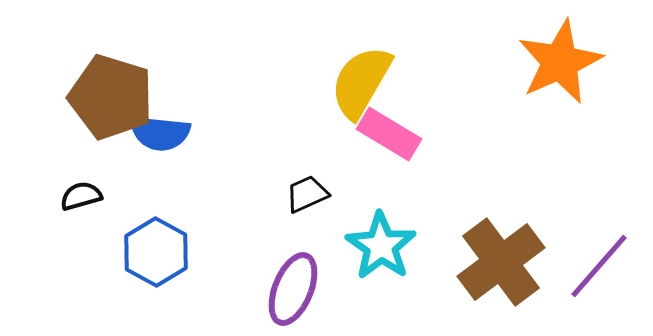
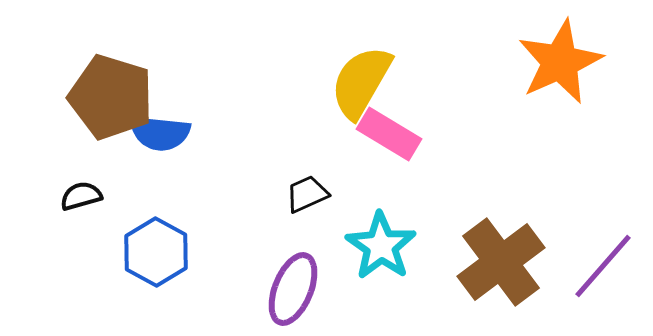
purple line: moved 4 px right
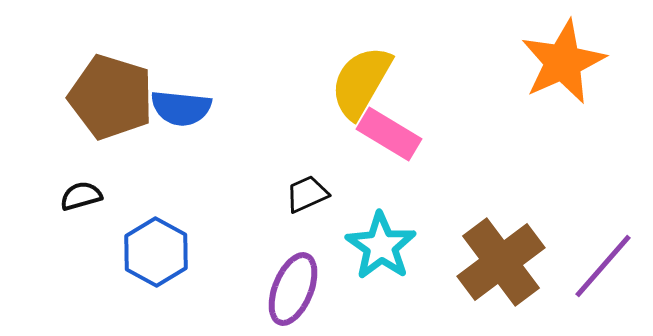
orange star: moved 3 px right
blue semicircle: moved 21 px right, 25 px up
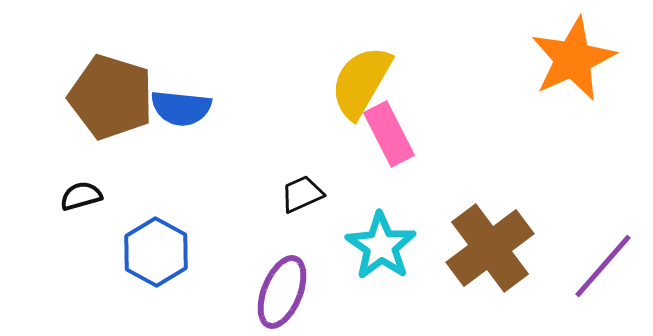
orange star: moved 10 px right, 3 px up
pink rectangle: rotated 32 degrees clockwise
black trapezoid: moved 5 px left
brown cross: moved 11 px left, 14 px up
purple ellipse: moved 11 px left, 3 px down
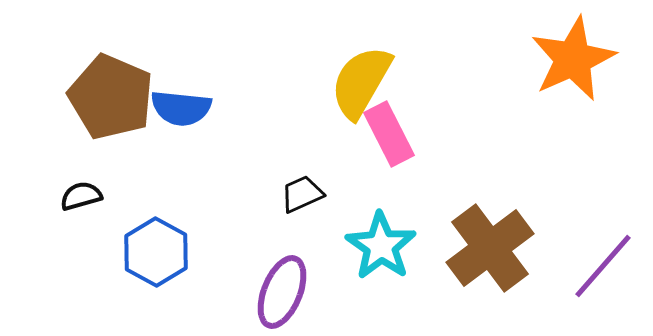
brown pentagon: rotated 6 degrees clockwise
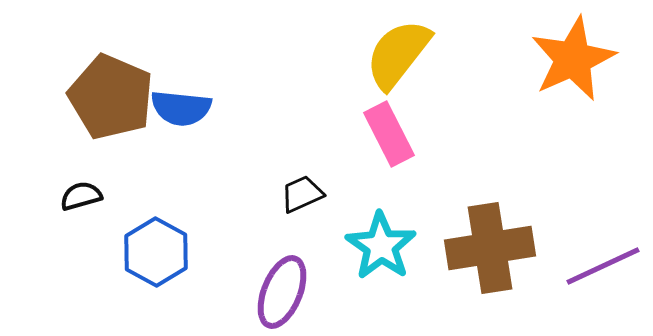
yellow semicircle: moved 37 px right, 28 px up; rotated 8 degrees clockwise
brown cross: rotated 28 degrees clockwise
purple line: rotated 24 degrees clockwise
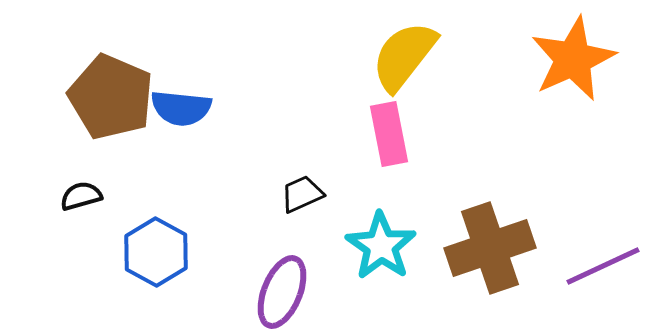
yellow semicircle: moved 6 px right, 2 px down
pink rectangle: rotated 16 degrees clockwise
brown cross: rotated 10 degrees counterclockwise
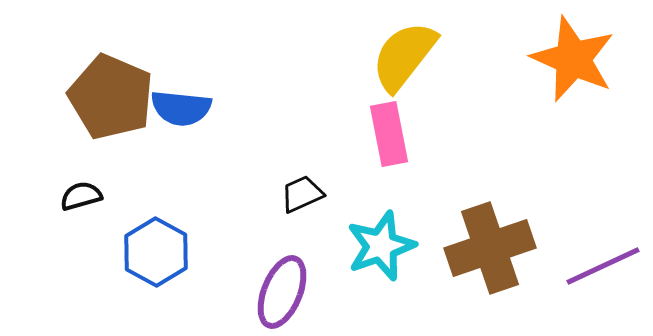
orange star: rotated 24 degrees counterclockwise
cyan star: rotated 18 degrees clockwise
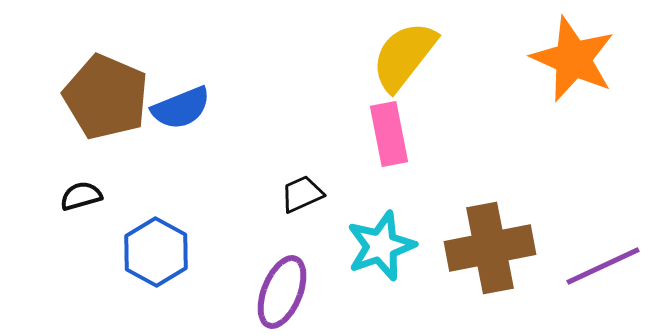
brown pentagon: moved 5 px left
blue semicircle: rotated 28 degrees counterclockwise
brown cross: rotated 8 degrees clockwise
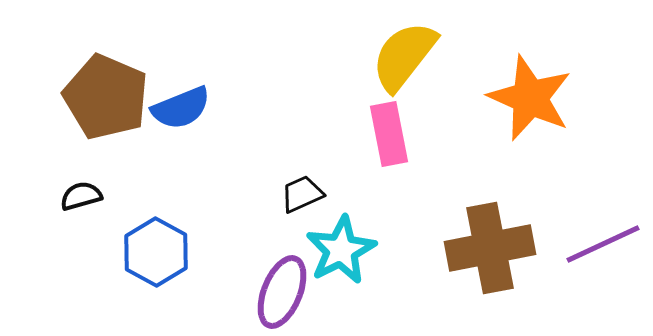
orange star: moved 43 px left, 39 px down
cyan star: moved 40 px left, 4 px down; rotated 8 degrees counterclockwise
purple line: moved 22 px up
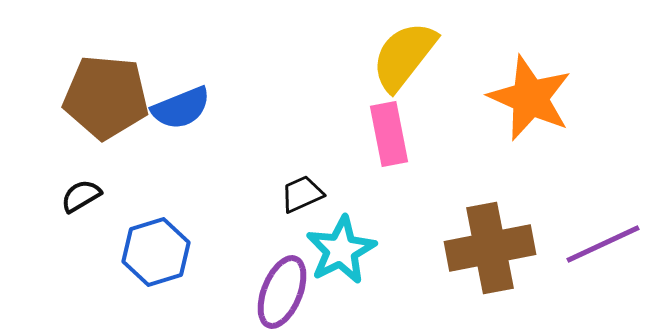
brown pentagon: rotated 18 degrees counterclockwise
black semicircle: rotated 15 degrees counterclockwise
blue hexagon: rotated 14 degrees clockwise
